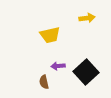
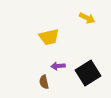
yellow arrow: rotated 35 degrees clockwise
yellow trapezoid: moved 1 px left, 2 px down
black square: moved 2 px right, 1 px down; rotated 10 degrees clockwise
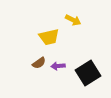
yellow arrow: moved 14 px left, 2 px down
brown semicircle: moved 5 px left, 19 px up; rotated 112 degrees counterclockwise
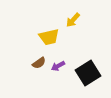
yellow arrow: rotated 105 degrees clockwise
purple arrow: rotated 24 degrees counterclockwise
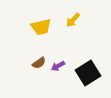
yellow trapezoid: moved 8 px left, 10 px up
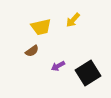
brown semicircle: moved 7 px left, 12 px up
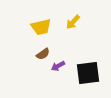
yellow arrow: moved 2 px down
brown semicircle: moved 11 px right, 3 px down
black square: rotated 25 degrees clockwise
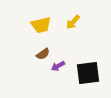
yellow trapezoid: moved 2 px up
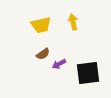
yellow arrow: rotated 126 degrees clockwise
purple arrow: moved 1 px right, 2 px up
